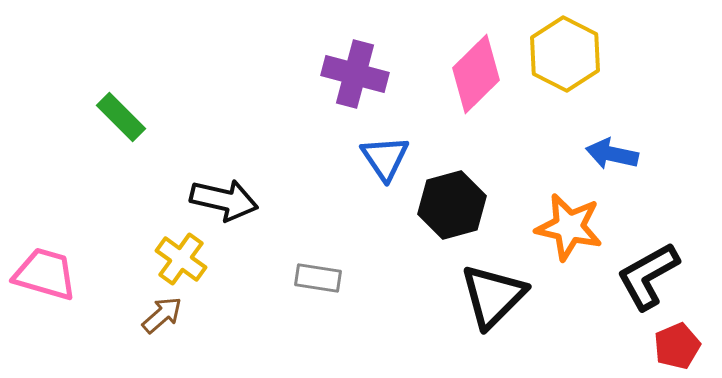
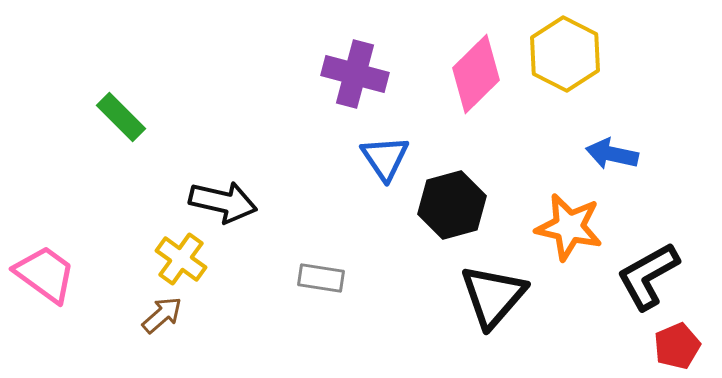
black arrow: moved 1 px left, 2 px down
pink trapezoid: rotated 20 degrees clockwise
gray rectangle: moved 3 px right
black triangle: rotated 4 degrees counterclockwise
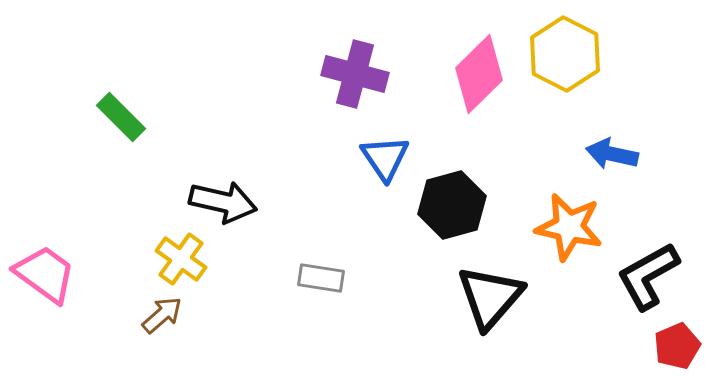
pink diamond: moved 3 px right
black triangle: moved 3 px left, 1 px down
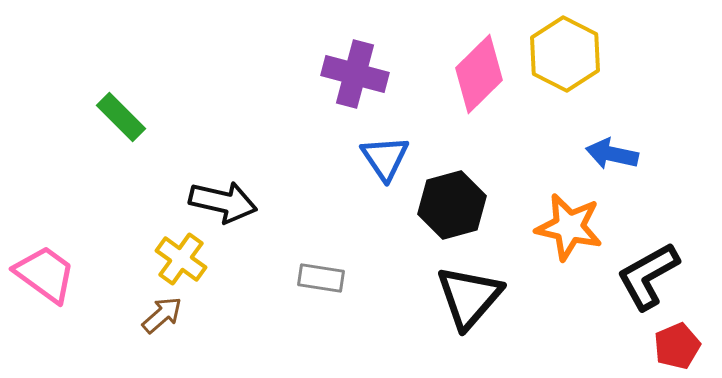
black triangle: moved 21 px left
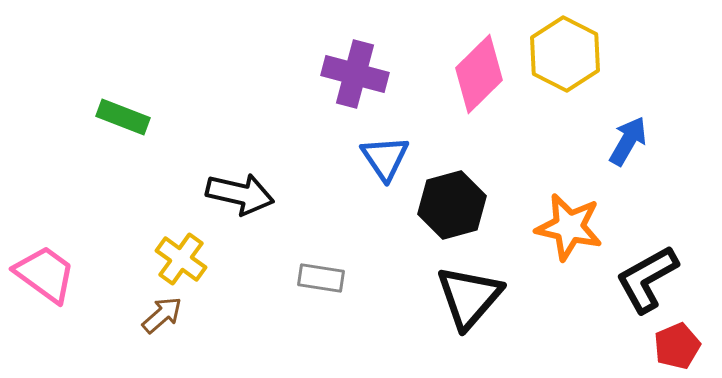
green rectangle: moved 2 px right; rotated 24 degrees counterclockwise
blue arrow: moved 16 px right, 13 px up; rotated 108 degrees clockwise
black arrow: moved 17 px right, 8 px up
black L-shape: moved 1 px left, 3 px down
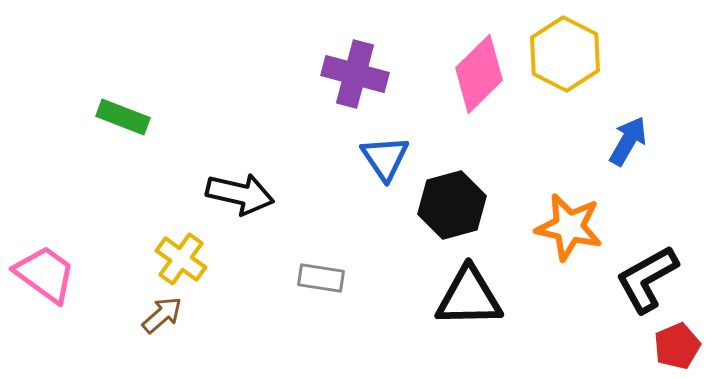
black triangle: rotated 48 degrees clockwise
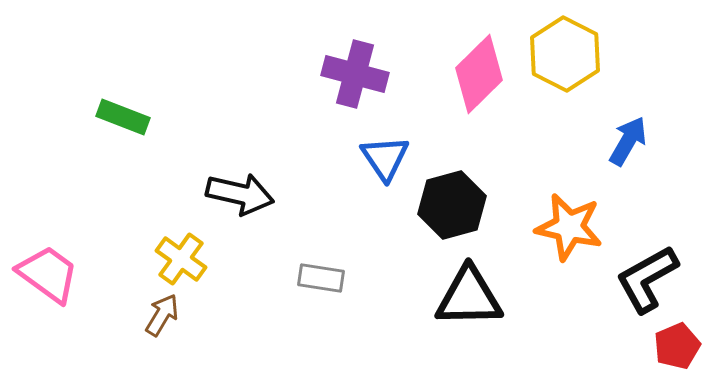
pink trapezoid: moved 3 px right
brown arrow: rotated 18 degrees counterclockwise
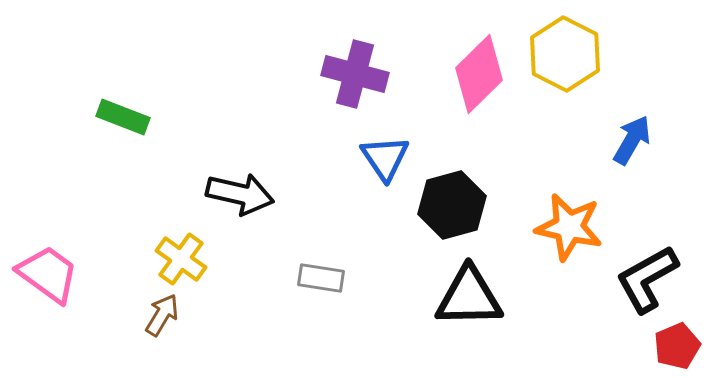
blue arrow: moved 4 px right, 1 px up
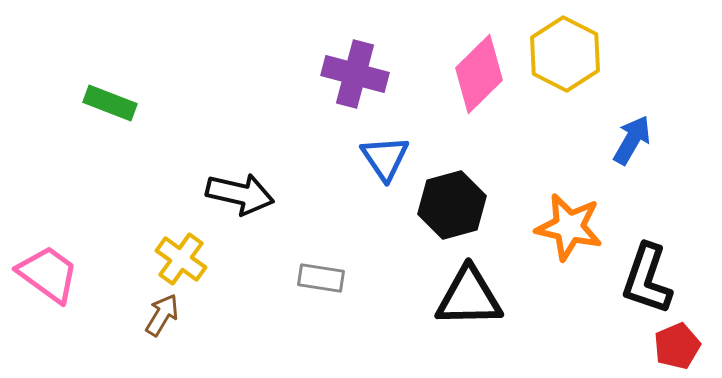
green rectangle: moved 13 px left, 14 px up
black L-shape: rotated 42 degrees counterclockwise
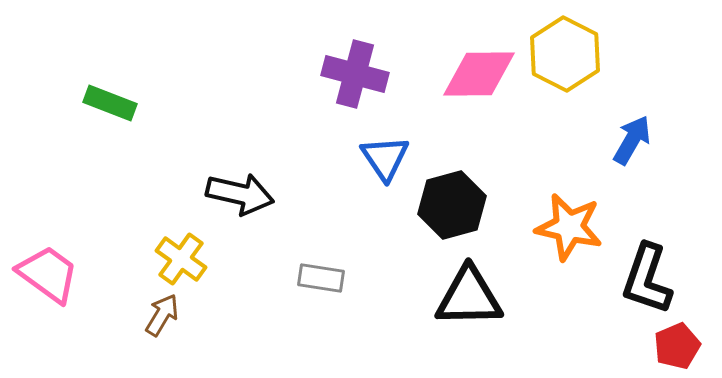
pink diamond: rotated 44 degrees clockwise
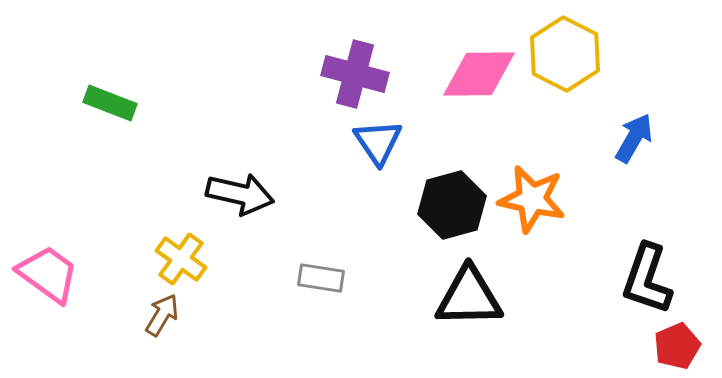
blue arrow: moved 2 px right, 2 px up
blue triangle: moved 7 px left, 16 px up
orange star: moved 37 px left, 28 px up
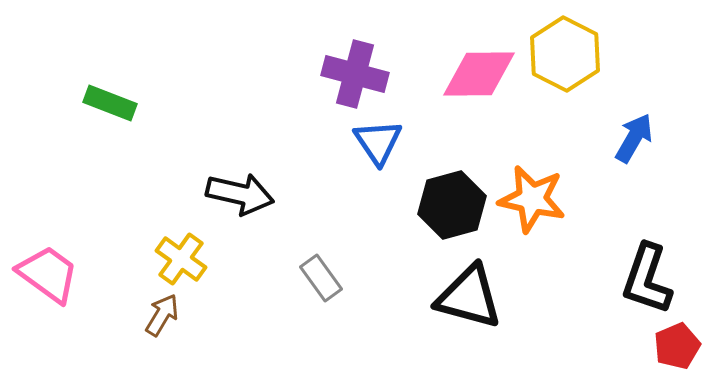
gray rectangle: rotated 45 degrees clockwise
black triangle: rotated 16 degrees clockwise
